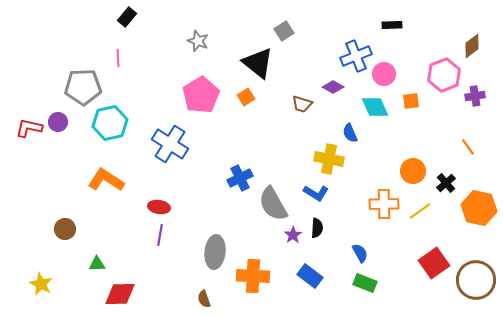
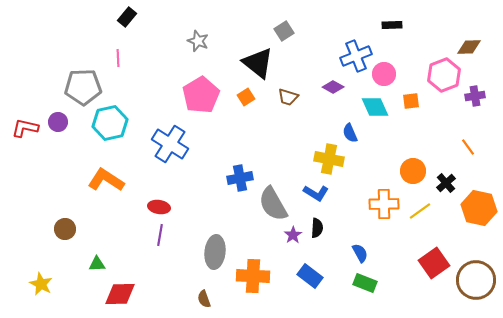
brown diamond at (472, 46): moved 3 px left, 1 px down; rotated 35 degrees clockwise
brown trapezoid at (302, 104): moved 14 px left, 7 px up
red L-shape at (29, 128): moved 4 px left
blue cross at (240, 178): rotated 15 degrees clockwise
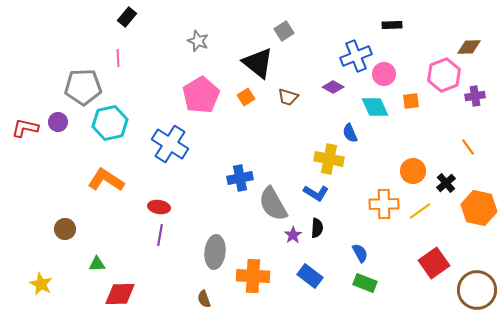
brown circle at (476, 280): moved 1 px right, 10 px down
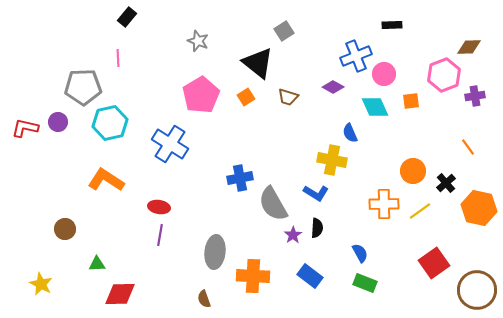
yellow cross at (329, 159): moved 3 px right, 1 px down
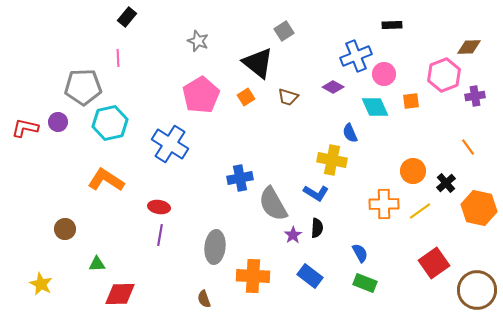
gray ellipse at (215, 252): moved 5 px up
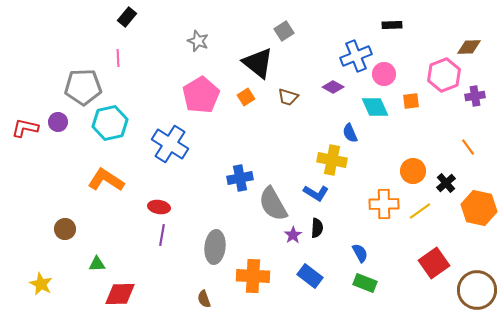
purple line at (160, 235): moved 2 px right
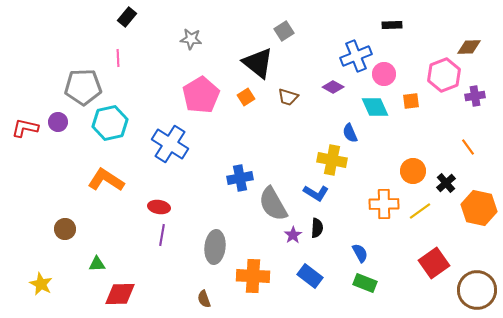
gray star at (198, 41): moved 7 px left, 2 px up; rotated 15 degrees counterclockwise
